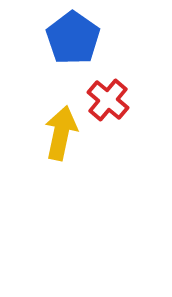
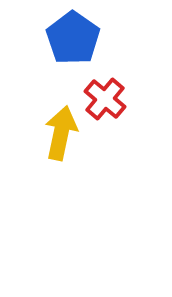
red cross: moved 3 px left, 1 px up
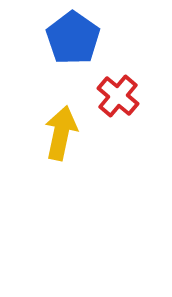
red cross: moved 13 px right, 3 px up
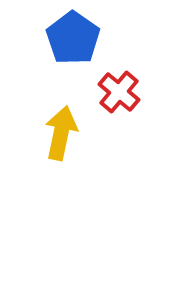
red cross: moved 1 px right, 4 px up
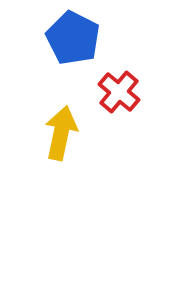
blue pentagon: rotated 8 degrees counterclockwise
